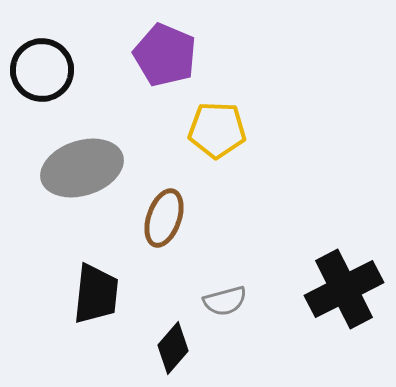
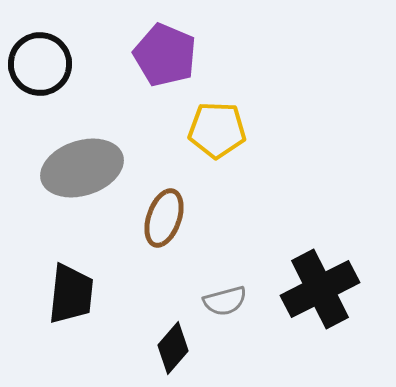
black circle: moved 2 px left, 6 px up
black cross: moved 24 px left
black trapezoid: moved 25 px left
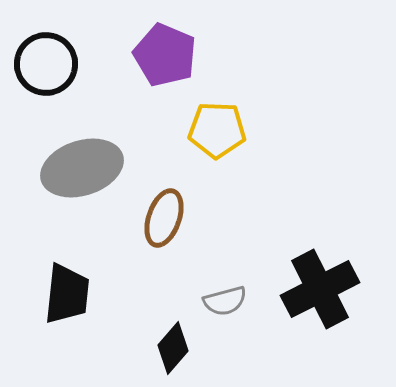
black circle: moved 6 px right
black trapezoid: moved 4 px left
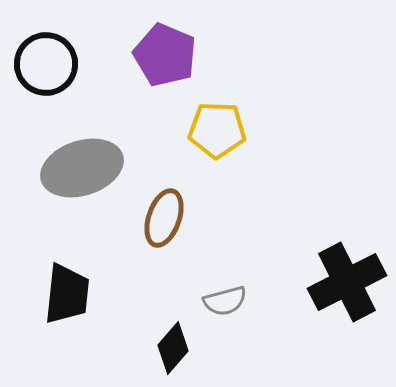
black cross: moved 27 px right, 7 px up
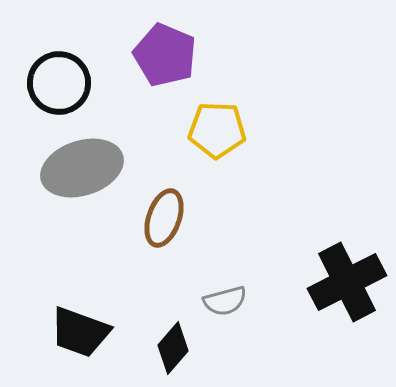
black circle: moved 13 px right, 19 px down
black trapezoid: moved 13 px right, 38 px down; rotated 104 degrees clockwise
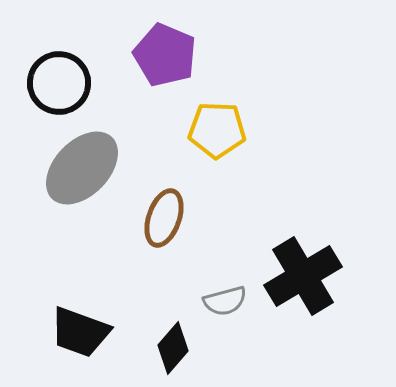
gray ellipse: rotated 28 degrees counterclockwise
black cross: moved 44 px left, 6 px up; rotated 4 degrees counterclockwise
